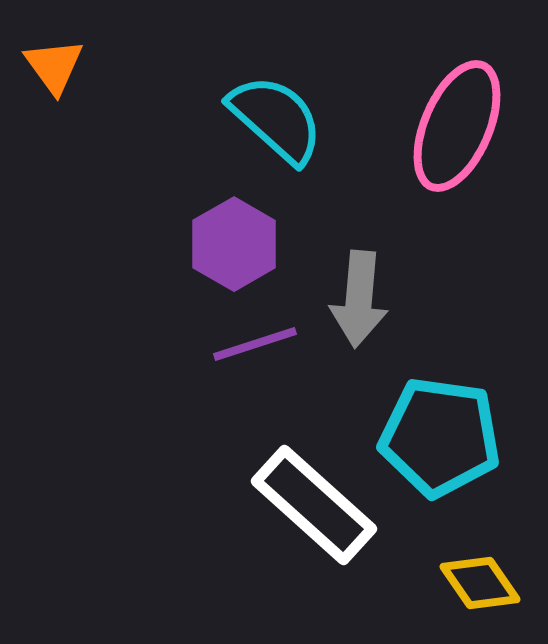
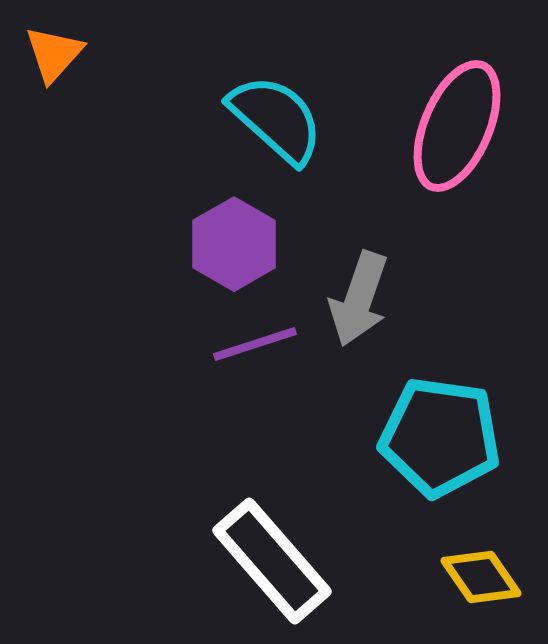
orange triangle: moved 12 px up; rotated 18 degrees clockwise
gray arrow: rotated 14 degrees clockwise
white rectangle: moved 42 px left, 56 px down; rotated 7 degrees clockwise
yellow diamond: moved 1 px right, 6 px up
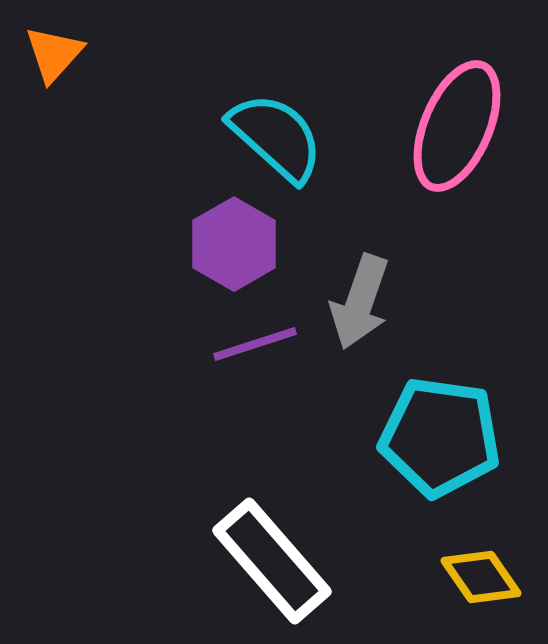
cyan semicircle: moved 18 px down
gray arrow: moved 1 px right, 3 px down
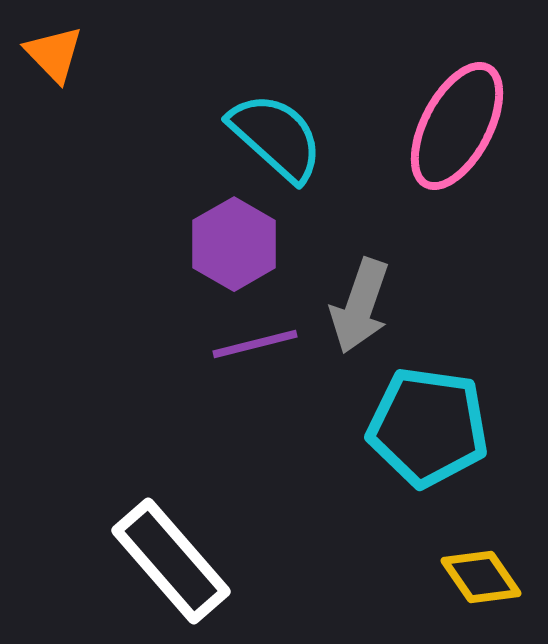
orange triangle: rotated 26 degrees counterclockwise
pink ellipse: rotated 5 degrees clockwise
gray arrow: moved 4 px down
purple line: rotated 4 degrees clockwise
cyan pentagon: moved 12 px left, 10 px up
white rectangle: moved 101 px left
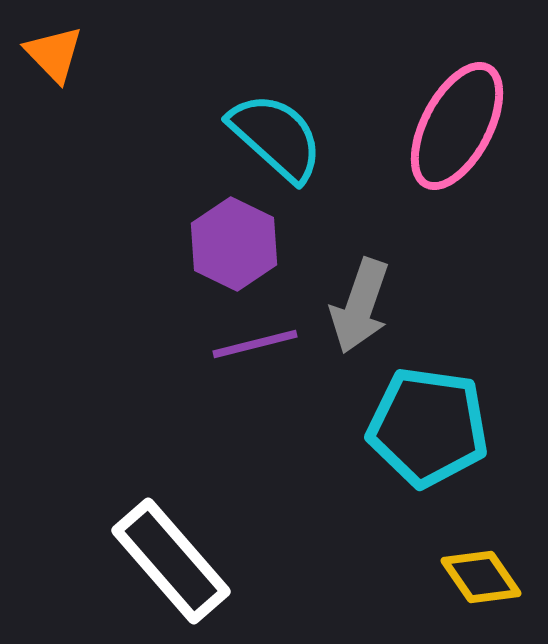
purple hexagon: rotated 4 degrees counterclockwise
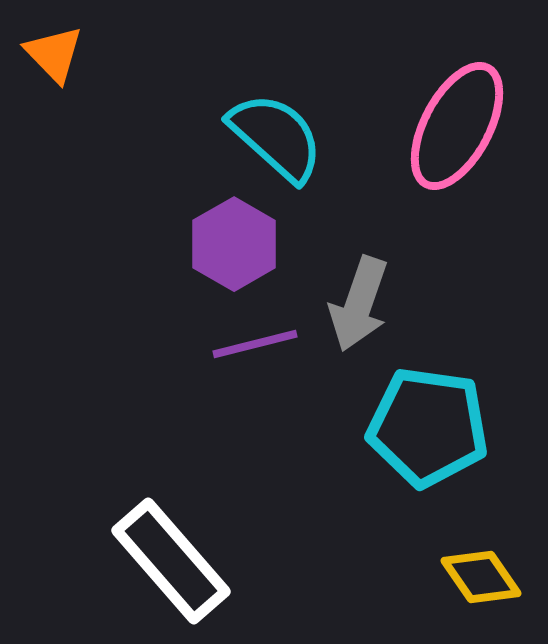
purple hexagon: rotated 4 degrees clockwise
gray arrow: moved 1 px left, 2 px up
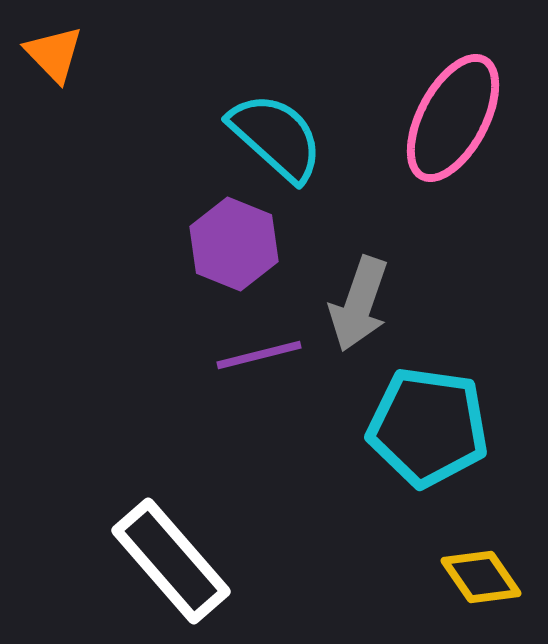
pink ellipse: moved 4 px left, 8 px up
purple hexagon: rotated 8 degrees counterclockwise
purple line: moved 4 px right, 11 px down
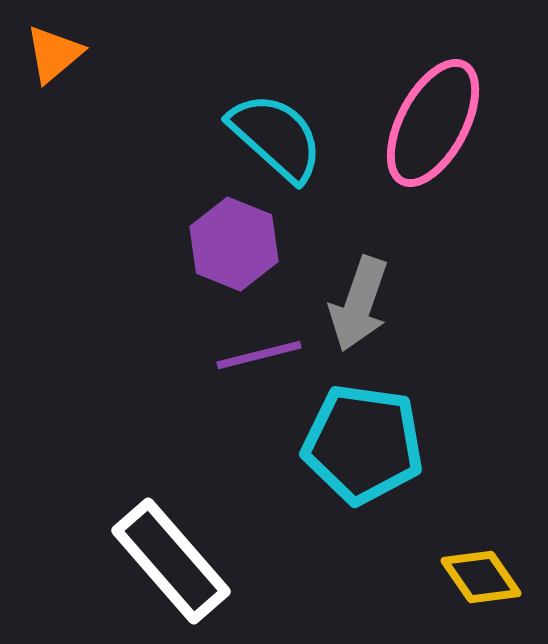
orange triangle: rotated 34 degrees clockwise
pink ellipse: moved 20 px left, 5 px down
cyan pentagon: moved 65 px left, 17 px down
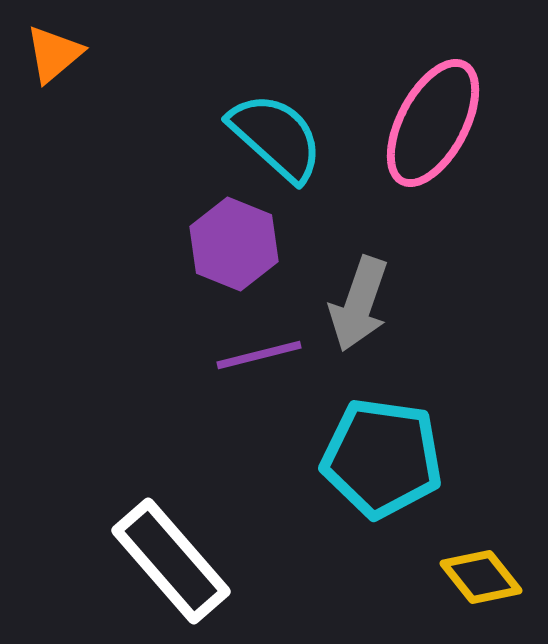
cyan pentagon: moved 19 px right, 14 px down
yellow diamond: rotated 4 degrees counterclockwise
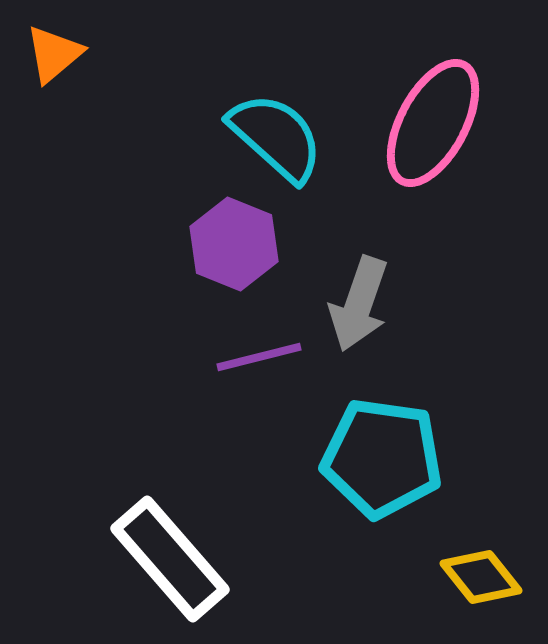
purple line: moved 2 px down
white rectangle: moved 1 px left, 2 px up
